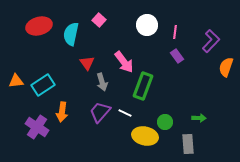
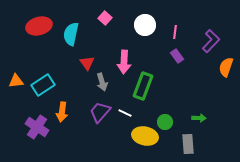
pink square: moved 6 px right, 2 px up
white circle: moved 2 px left
pink arrow: rotated 40 degrees clockwise
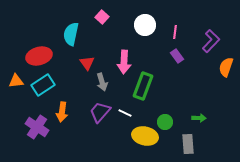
pink square: moved 3 px left, 1 px up
red ellipse: moved 30 px down
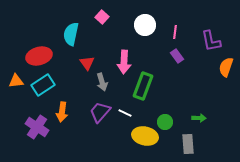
purple L-shape: rotated 125 degrees clockwise
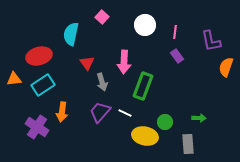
orange triangle: moved 2 px left, 2 px up
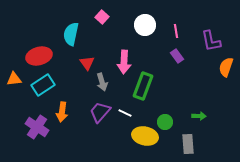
pink line: moved 1 px right, 1 px up; rotated 16 degrees counterclockwise
green arrow: moved 2 px up
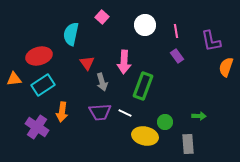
purple trapezoid: rotated 135 degrees counterclockwise
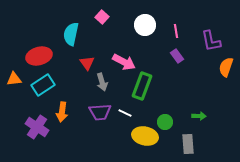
pink arrow: rotated 65 degrees counterclockwise
green rectangle: moved 1 px left
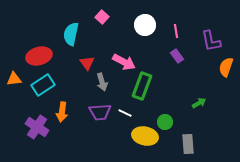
green arrow: moved 13 px up; rotated 32 degrees counterclockwise
